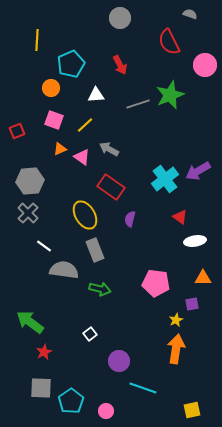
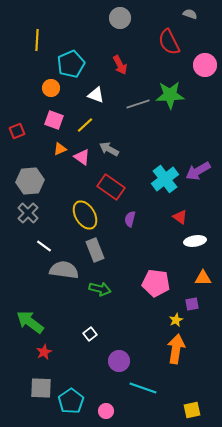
white triangle at (96, 95): rotated 24 degrees clockwise
green star at (170, 95): rotated 20 degrees clockwise
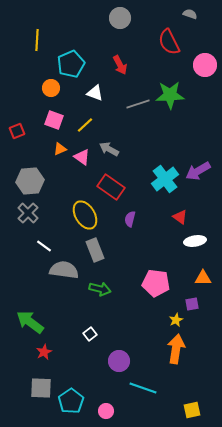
white triangle at (96, 95): moved 1 px left, 2 px up
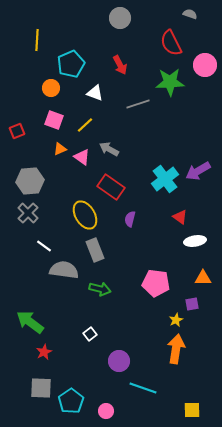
red semicircle at (169, 42): moved 2 px right, 1 px down
green star at (170, 95): moved 13 px up
yellow square at (192, 410): rotated 12 degrees clockwise
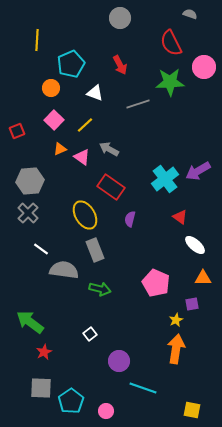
pink circle at (205, 65): moved 1 px left, 2 px down
pink square at (54, 120): rotated 24 degrees clockwise
white ellipse at (195, 241): moved 4 px down; rotated 50 degrees clockwise
white line at (44, 246): moved 3 px left, 3 px down
pink pentagon at (156, 283): rotated 16 degrees clockwise
yellow square at (192, 410): rotated 12 degrees clockwise
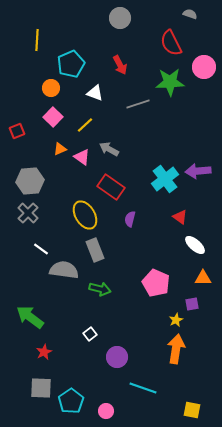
pink square at (54, 120): moved 1 px left, 3 px up
purple arrow at (198, 171): rotated 25 degrees clockwise
green arrow at (30, 322): moved 5 px up
purple circle at (119, 361): moved 2 px left, 4 px up
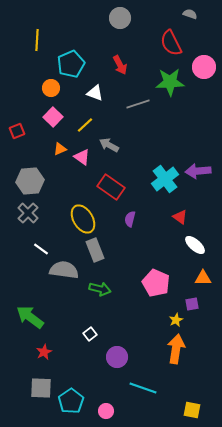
gray arrow at (109, 149): moved 4 px up
yellow ellipse at (85, 215): moved 2 px left, 4 px down
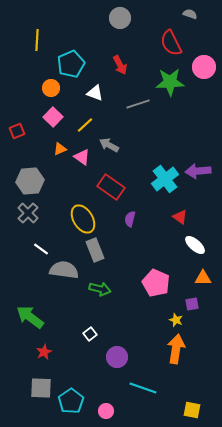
yellow star at (176, 320): rotated 24 degrees counterclockwise
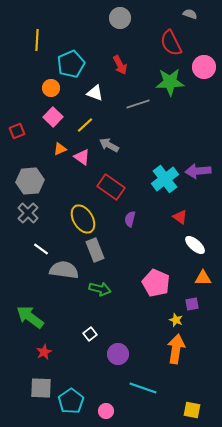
purple circle at (117, 357): moved 1 px right, 3 px up
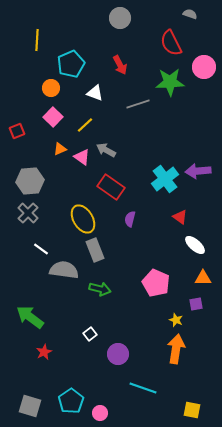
gray arrow at (109, 145): moved 3 px left, 5 px down
purple square at (192, 304): moved 4 px right
gray square at (41, 388): moved 11 px left, 18 px down; rotated 15 degrees clockwise
pink circle at (106, 411): moved 6 px left, 2 px down
